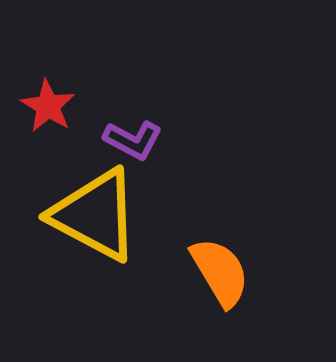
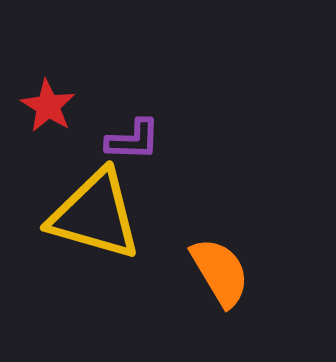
purple L-shape: rotated 26 degrees counterclockwise
yellow triangle: rotated 12 degrees counterclockwise
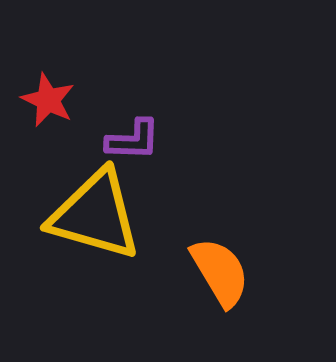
red star: moved 6 px up; rotated 6 degrees counterclockwise
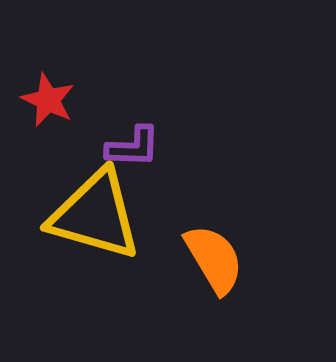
purple L-shape: moved 7 px down
orange semicircle: moved 6 px left, 13 px up
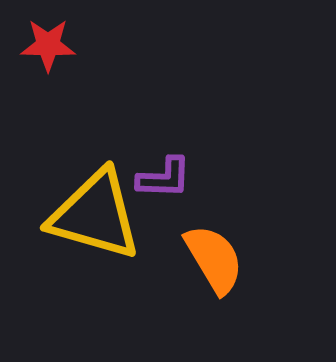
red star: moved 55 px up; rotated 24 degrees counterclockwise
purple L-shape: moved 31 px right, 31 px down
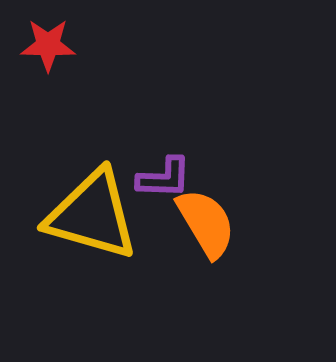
yellow triangle: moved 3 px left
orange semicircle: moved 8 px left, 36 px up
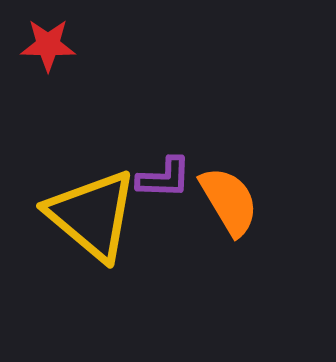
yellow triangle: rotated 24 degrees clockwise
orange semicircle: moved 23 px right, 22 px up
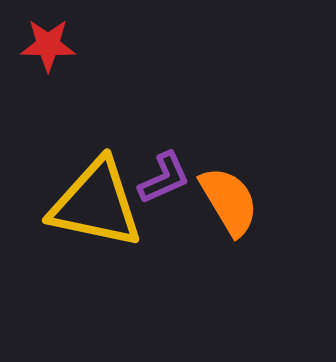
purple L-shape: rotated 26 degrees counterclockwise
yellow triangle: moved 4 px right, 11 px up; rotated 28 degrees counterclockwise
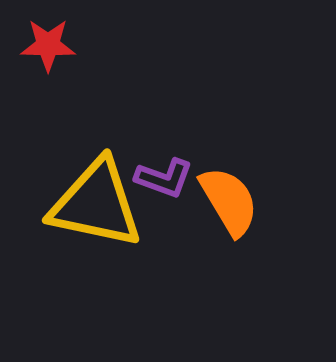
purple L-shape: rotated 44 degrees clockwise
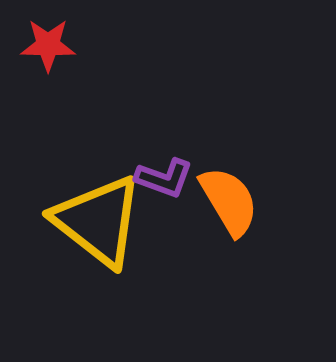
yellow triangle: moved 2 px right, 17 px down; rotated 26 degrees clockwise
